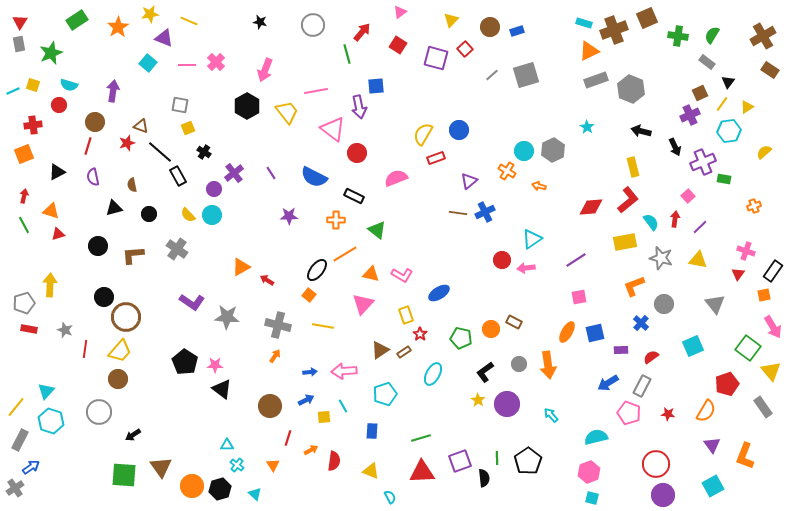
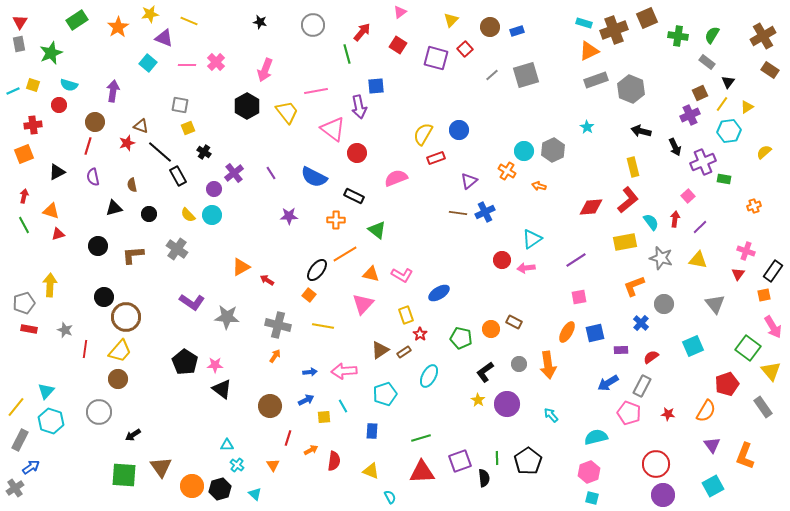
cyan ellipse at (433, 374): moved 4 px left, 2 px down
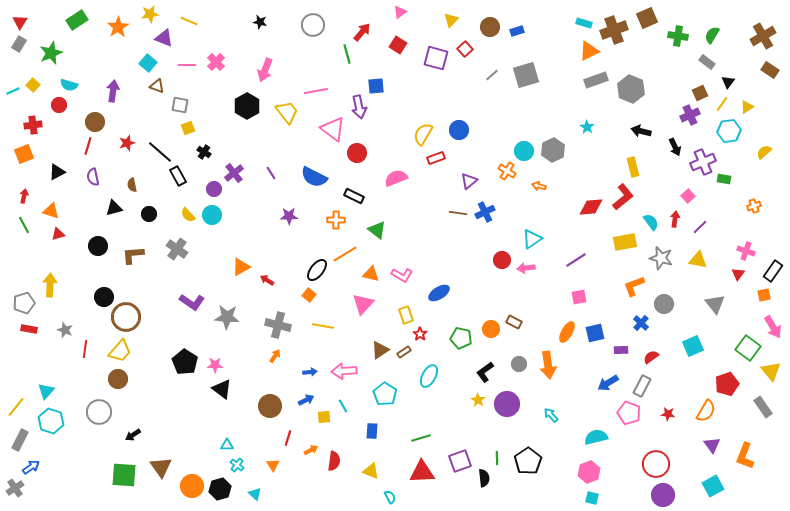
gray rectangle at (19, 44): rotated 42 degrees clockwise
yellow square at (33, 85): rotated 24 degrees clockwise
brown triangle at (141, 126): moved 16 px right, 40 px up
red L-shape at (628, 200): moved 5 px left, 3 px up
cyan pentagon at (385, 394): rotated 20 degrees counterclockwise
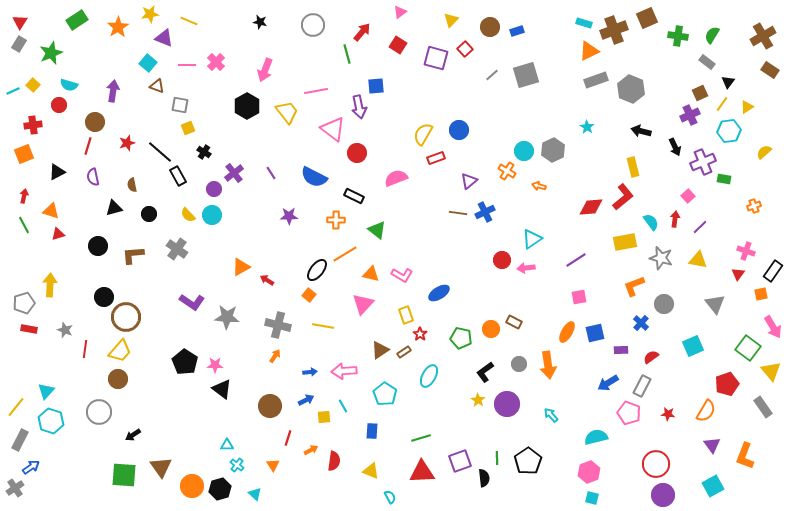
orange square at (764, 295): moved 3 px left, 1 px up
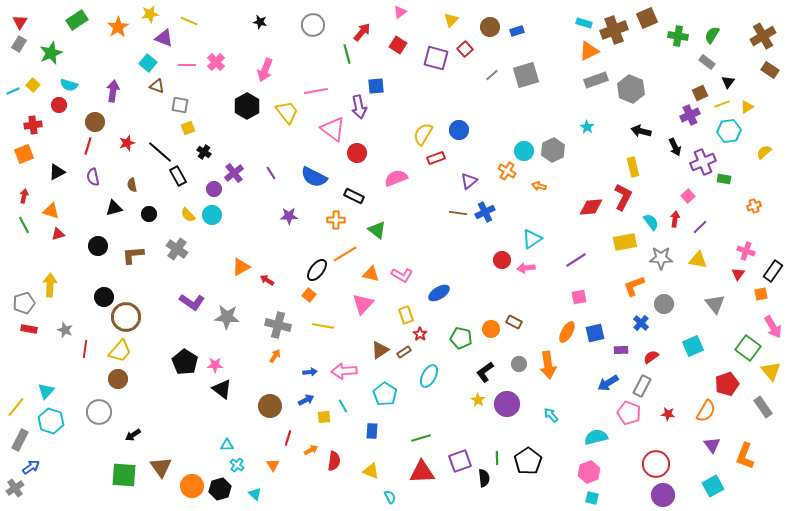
yellow line at (722, 104): rotated 35 degrees clockwise
red L-shape at (623, 197): rotated 24 degrees counterclockwise
gray star at (661, 258): rotated 15 degrees counterclockwise
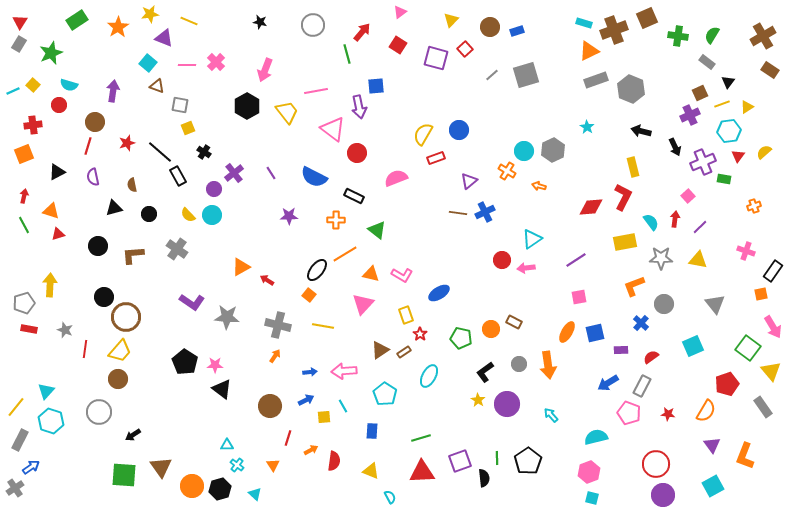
red triangle at (738, 274): moved 118 px up
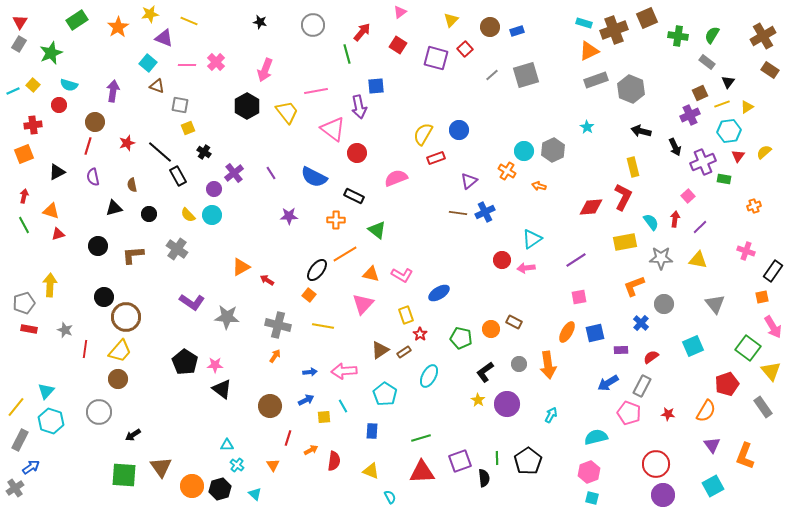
orange square at (761, 294): moved 1 px right, 3 px down
cyan arrow at (551, 415): rotated 70 degrees clockwise
